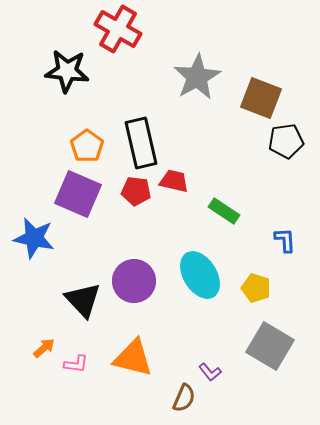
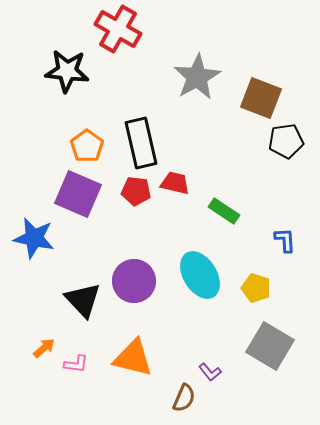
red trapezoid: moved 1 px right, 2 px down
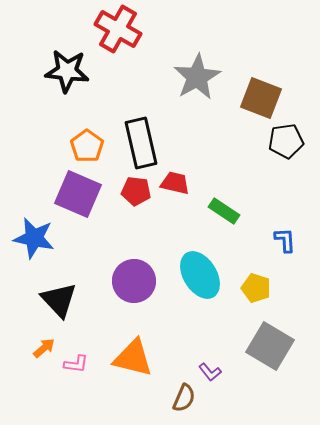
black triangle: moved 24 px left
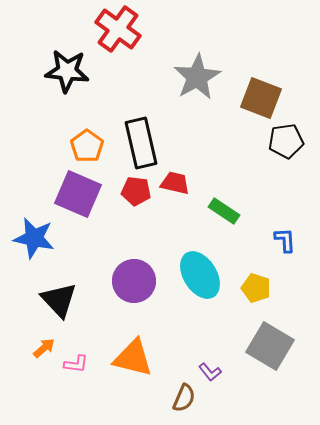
red cross: rotated 6 degrees clockwise
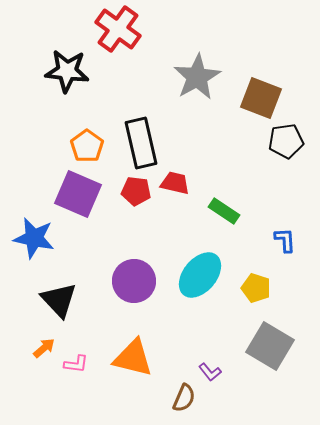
cyan ellipse: rotated 72 degrees clockwise
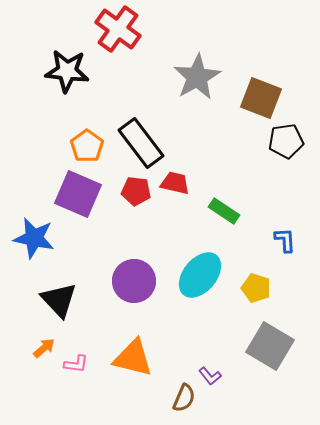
black rectangle: rotated 24 degrees counterclockwise
purple L-shape: moved 4 px down
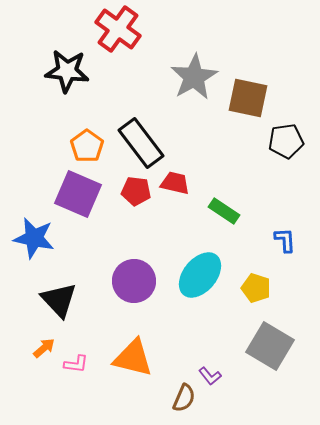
gray star: moved 3 px left
brown square: moved 13 px left; rotated 9 degrees counterclockwise
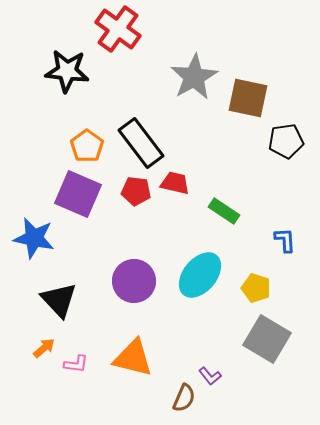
gray square: moved 3 px left, 7 px up
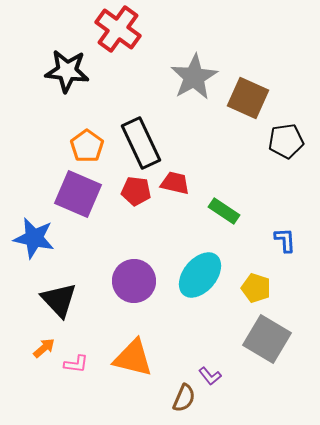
brown square: rotated 12 degrees clockwise
black rectangle: rotated 12 degrees clockwise
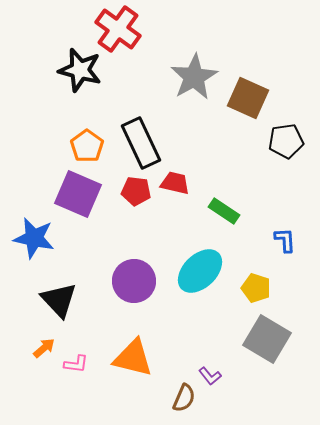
black star: moved 13 px right, 1 px up; rotated 9 degrees clockwise
cyan ellipse: moved 4 px up; rotated 6 degrees clockwise
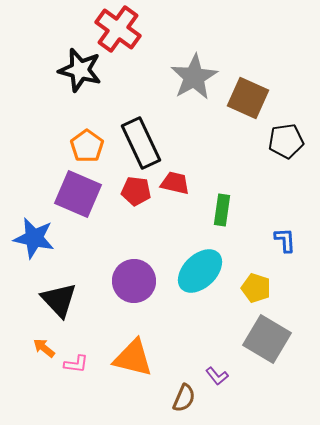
green rectangle: moved 2 px left, 1 px up; rotated 64 degrees clockwise
orange arrow: rotated 100 degrees counterclockwise
purple L-shape: moved 7 px right
